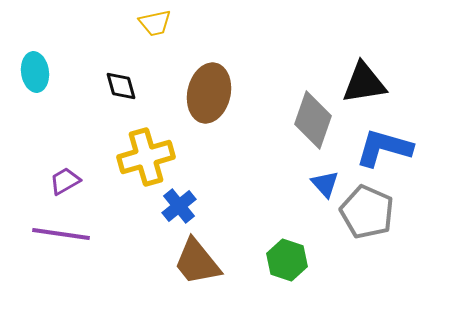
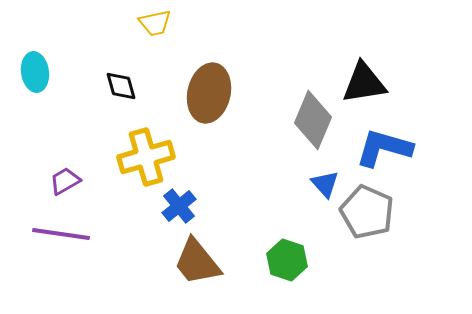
gray diamond: rotated 4 degrees clockwise
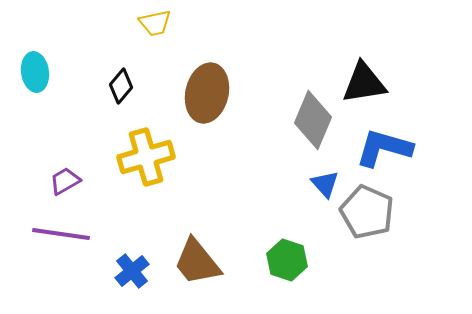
black diamond: rotated 56 degrees clockwise
brown ellipse: moved 2 px left
blue cross: moved 47 px left, 65 px down
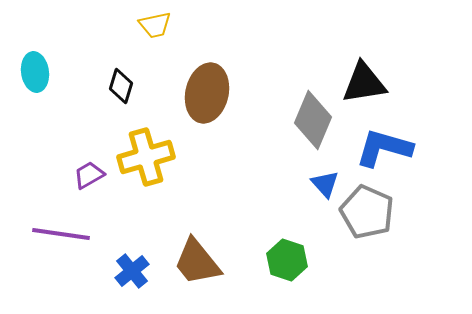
yellow trapezoid: moved 2 px down
black diamond: rotated 24 degrees counterclockwise
purple trapezoid: moved 24 px right, 6 px up
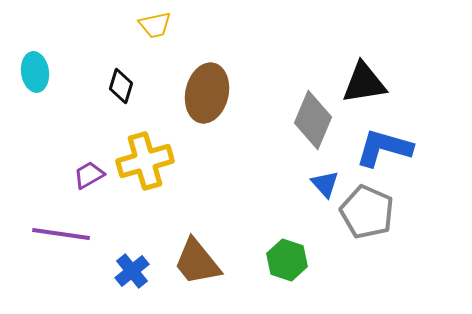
yellow cross: moved 1 px left, 4 px down
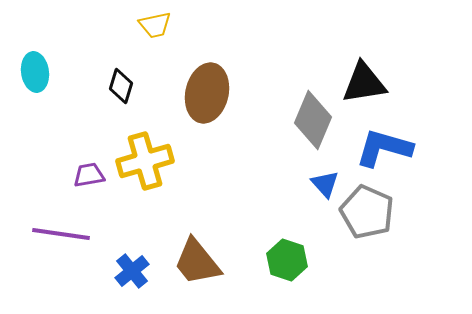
purple trapezoid: rotated 20 degrees clockwise
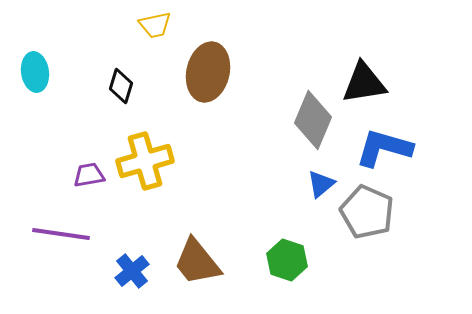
brown ellipse: moved 1 px right, 21 px up
blue triangle: moved 4 px left; rotated 32 degrees clockwise
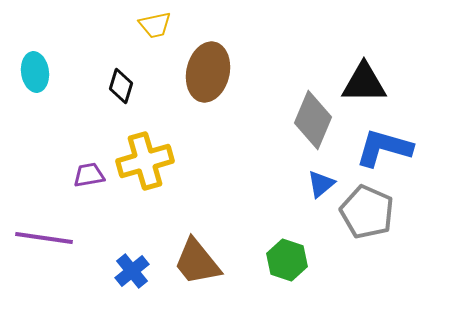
black triangle: rotated 9 degrees clockwise
purple line: moved 17 px left, 4 px down
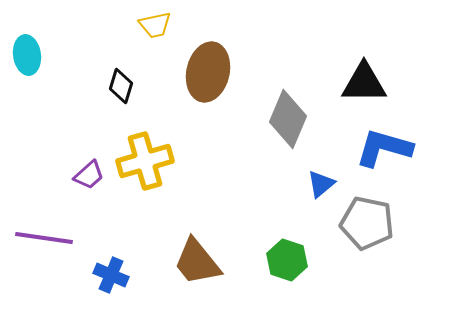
cyan ellipse: moved 8 px left, 17 px up
gray diamond: moved 25 px left, 1 px up
purple trapezoid: rotated 148 degrees clockwise
gray pentagon: moved 11 px down; rotated 12 degrees counterclockwise
blue cross: moved 21 px left, 4 px down; rotated 28 degrees counterclockwise
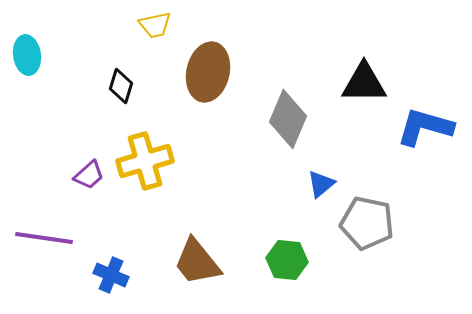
blue L-shape: moved 41 px right, 21 px up
green hexagon: rotated 12 degrees counterclockwise
